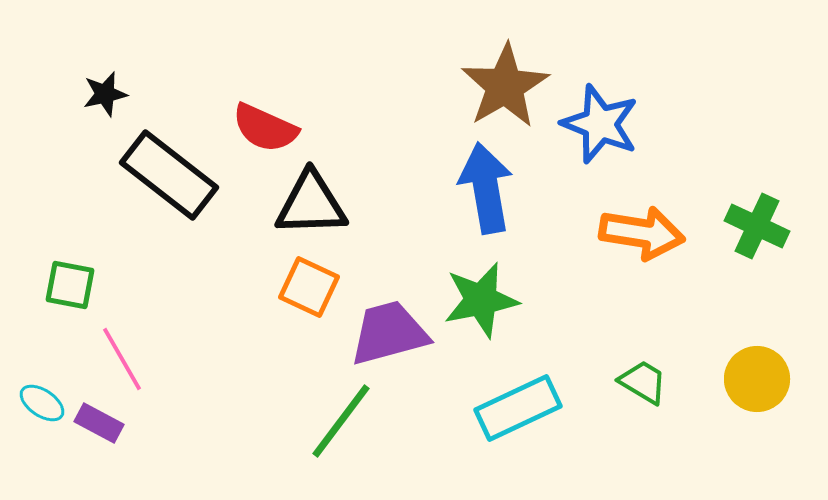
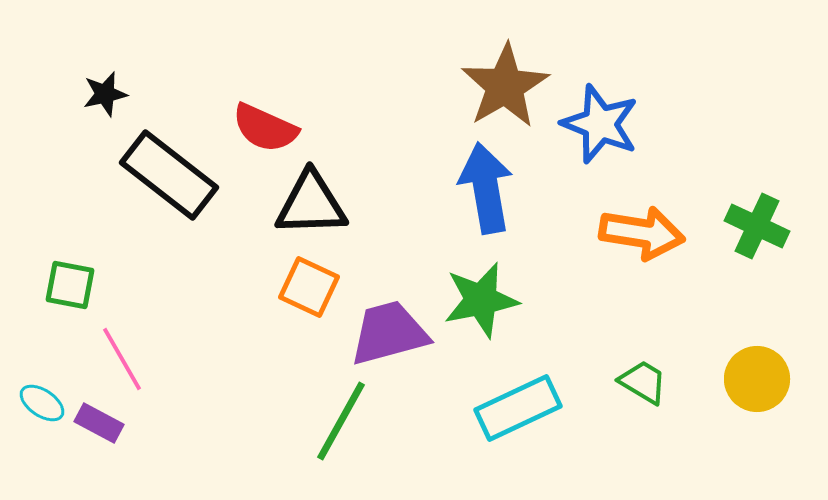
green line: rotated 8 degrees counterclockwise
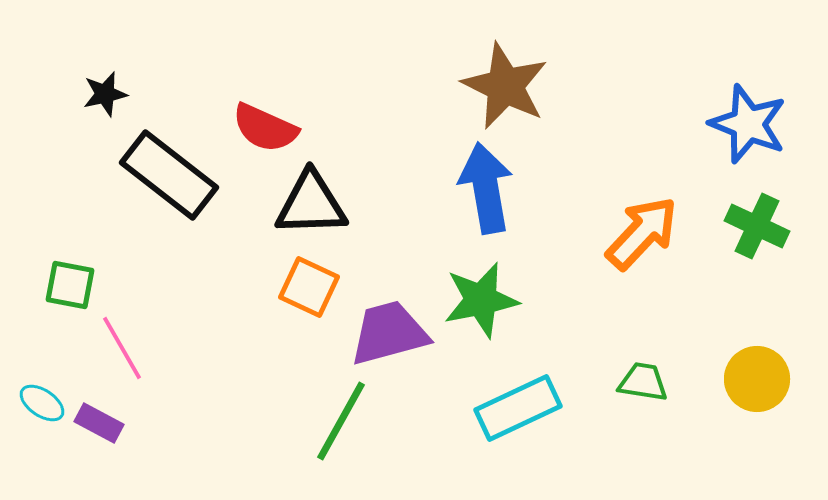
brown star: rotated 16 degrees counterclockwise
blue star: moved 148 px right
orange arrow: rotated 56 degrees counterclockwise
pink line: moved 11 px up
green trapezoid: rotated 22 degrees counterclockwise
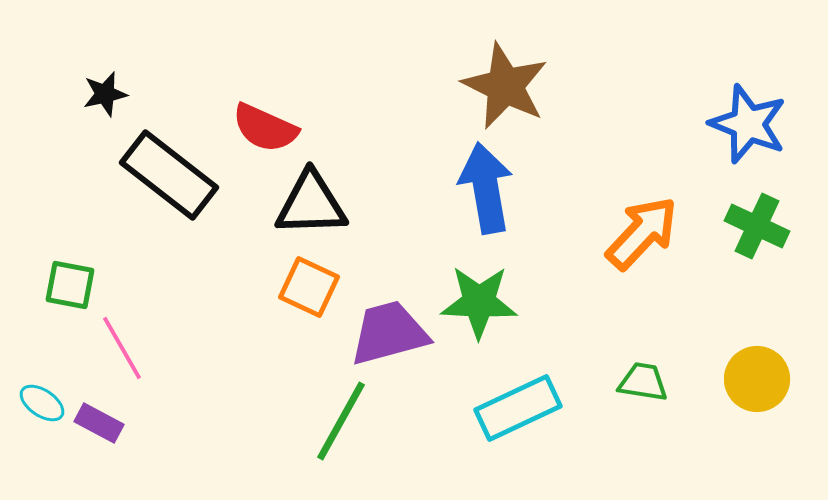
green star: moved 2 px left, 2 px down; rotated 14 degrees clockwise
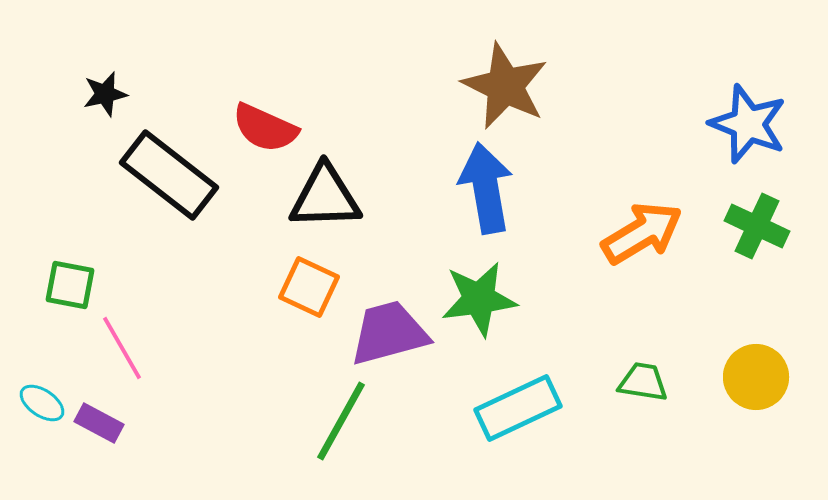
black triangle: moved 14 px right, 7 px up
orange arrow: rotated 16 degrees clockwise
green star: moved 3 px up; rotated 10 degrees counterclockwise
yellow circle: moved 1 px left, 2 px up
